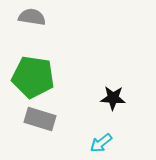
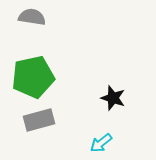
green pentagon: rotated 21 degrees counterclockwise
black star: rotated 15 degrees clockwise
gray rectangle: moved 1 px left, 1 px down; rotated 32 degrees counterclockwise
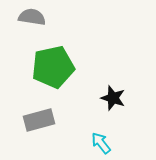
green pentagon: moved 20 px right, 10 px up
cyan arrow: rotated 90 degrees clockwise
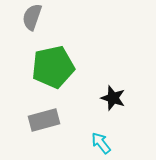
gray semicircle: rotated 80 degrees counterclockwise
gray rectangle: moved 5 px right
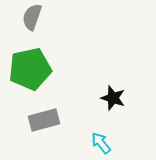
green pentagon: moved 23 px left, 2 px down
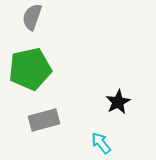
black star: moved 5 px right, 4 px down; rotated 25 degrees clockwise
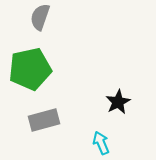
gray semicircle: moved 8 px right
cyan arrow: rotated 15 degrees clockwise
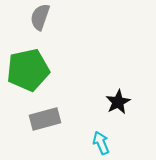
green pentagon: moved 2 px left, 1 px down
gray rectangle: moved 1 px right, 1 px up
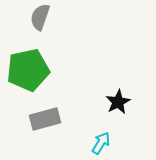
cyan arrow: rotated 55 degrees clockwise
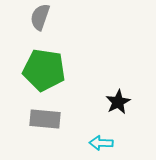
green pentagon: moved 16 px right; rotated 21 degrees clockwise
gray rectangle: rotated 20 degrees clockwise
cyan arrow: rotated 120 degrees counterclockwise
